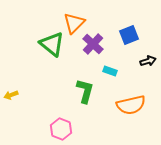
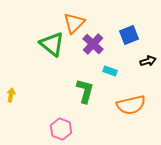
yellow arrow: rotated 120 degrees clockwise
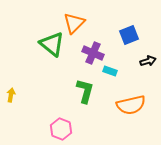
purple cross: moved 9 px down; rotated 20 degrees counterclockwise
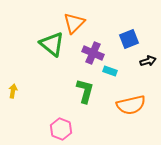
blue square: moved 4 px down
yellow arrow: moved 2 px right, 4 px up
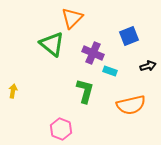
orange triangle: moved 2 px left, 5 px up
blue square: moved 3 px up
black arrow: moved 5 px down
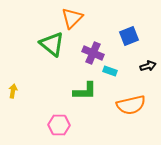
green L-shape: rotated 75 degrees clockwise
pink hexagon: moved 2 px left, 4 px up; rotated 20 degrees counterclockwise
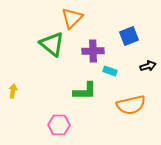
purple cross: moved 2 px up; rotated 25 degrees counterclockwise
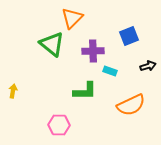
orange semicircle: rotated 12 degrees counterclockwise
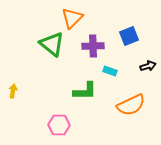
purple cross: moved 5 px up
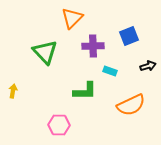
green triangle: moved 7 px left, 8 px down; rotated 8 degrees clockwise
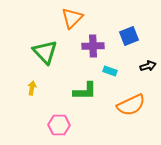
yellow arrow: moved 19 px right, 3 px up
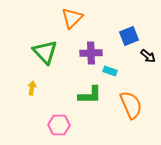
purple cross: moved 2 px left, 7 px down
black arrow: moved 10 px up; rotated 56 degrees clockwise
green L-shape: moved 5 px right, 4 px down
orange semicircle: rotated 88 degrees counterclockwise
